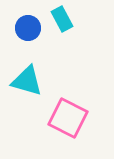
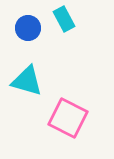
cyan rectangle: moved 2 px right
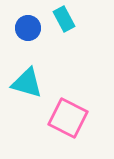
cyan triangle: moved 2 px down
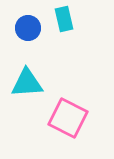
cyan rectangle: rotated 15 degrees clockwise
cyan triangle: rotated 20 degrees counterclockwise
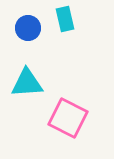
cyan rectangle: moved 1 px right
